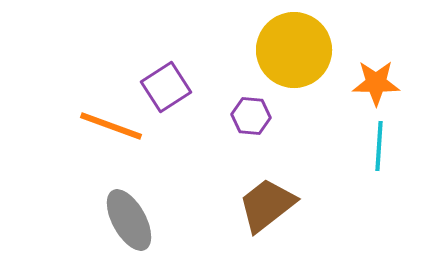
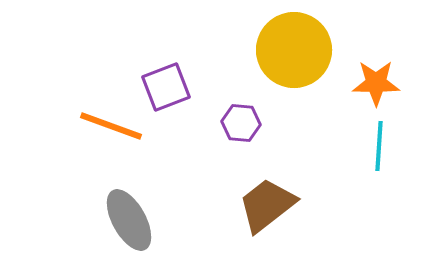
purple square: rotated 12 degrees clockwise
purple hexagon: moved 10 px left, 7 px down
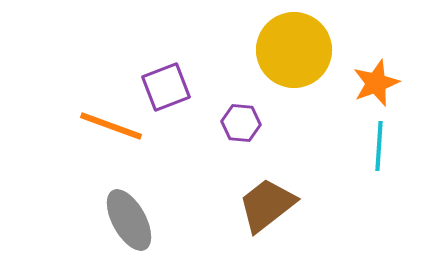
orange star: rotated 21 degrees counterclockwise
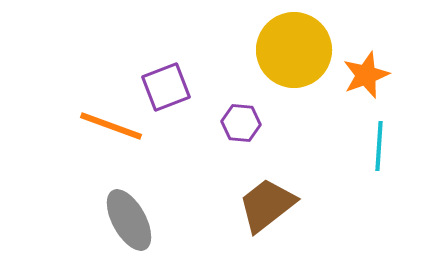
orange star: moved 10 px left, 8 px up
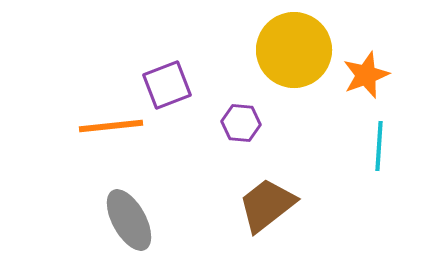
purple square: moved 1 px right, 2 px up
orange line: rotated 26 degrees counterclockwise
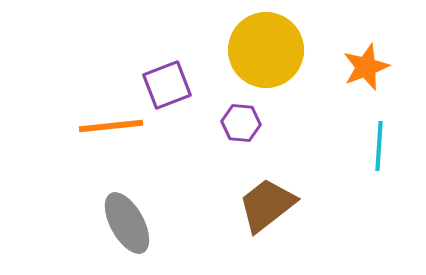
yellow circle: moved 28 px left
orange star: moved 8 px up
gray ellipse: moved 2 px left, 3 px down
